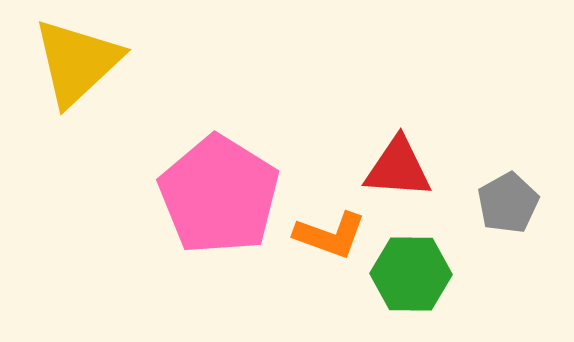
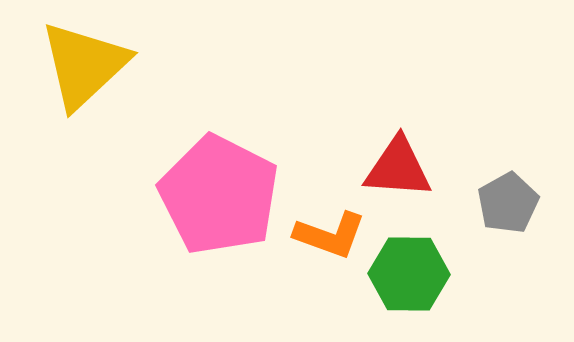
yellow triangle: moved 7 px right, 3 px down
pink pentagon: rotated 5 degrees counterclockwise
green hexagon: moved 2 px left
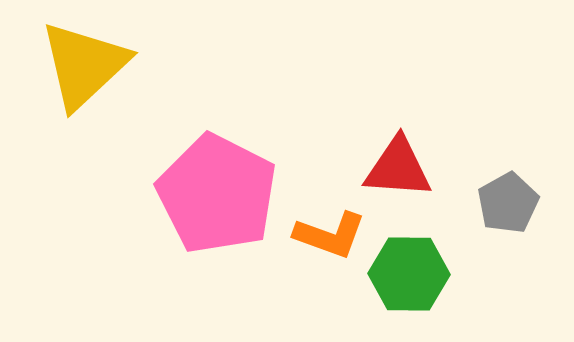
pink pentagon: moved 2 px left, 1 px up
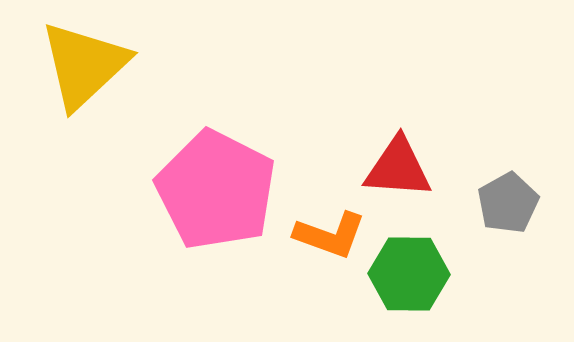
pink pentagon: moved 1 px left, 4 px up
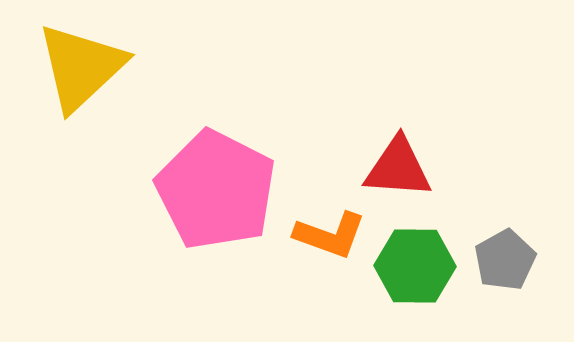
yellow triangle: moved 3 px left, 2 px down
gray pentagon: moved 3 px left, 57 px down
green hexagon: moved 6 px right, 8 px up
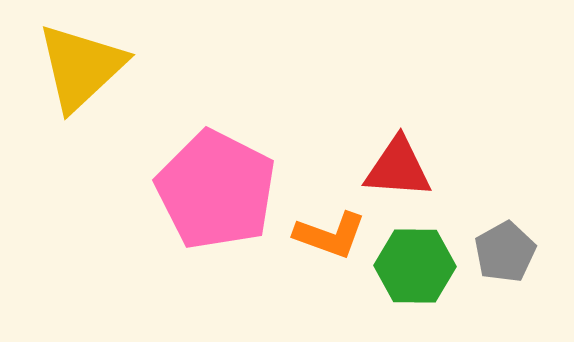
gray pentagon: moved 8 px up
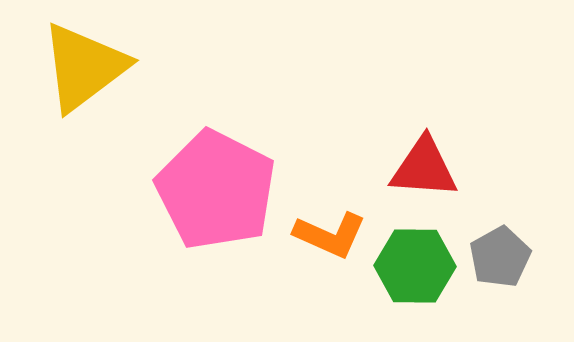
yellow triangle: moved 3 px right; rotated 6 degrees clockwise
red triangle: moved 26 px right
orange L-shape: rotated 4 degrees clockwise
gray pentagon: moved 5 px left, 5 px down
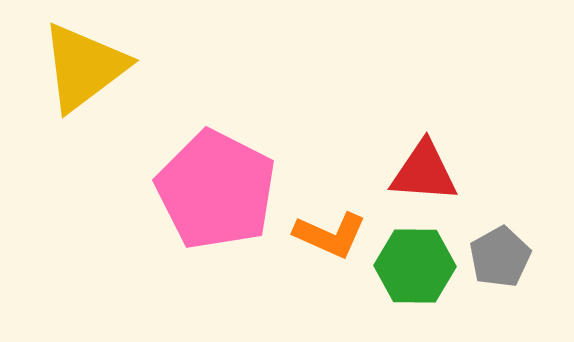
red triangle: moved 4 px down
